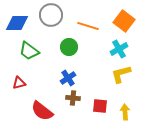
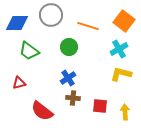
yellow L-shape: rotated 30 degrees clockwise
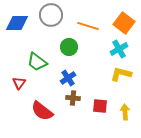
orange square: moved 2 px down
green trapezoid: moved 8 px right, 11 px down
red triangle: rotated 40 degrees counterclockwise
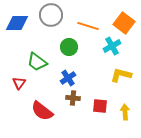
cyan cross: moved 7 px left, 3 px up
yellow L-shape: moved 1 px down
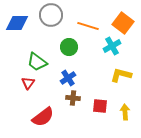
orange square: moved 1 px left
red triangle: moved 9 px right
red semicircle: moved 1 px right, 6 px down; rotated 75 degrees counterclockwise
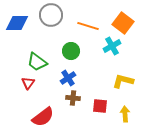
green circle: moved 2 px right, 4 px down
yellow L-shape: moved 2 px right, 6 px down
yellow arrow: moved 2 px down
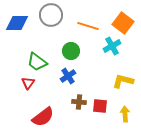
blue cross: moved 2 px up
brown cross: moved 6 px right, 4 px down
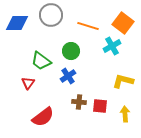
green trapezoid: moved 4 px right, 1 px up
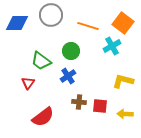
yellow arrow: rotated 84 degrees counterclockwise
